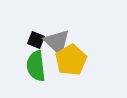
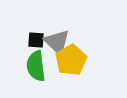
black square: rotated 18 degrees counterclockwise
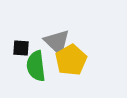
black square: moved 15 px left, 8 px down
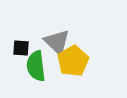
yellow pentagon: moved 2 px right, 1 px down
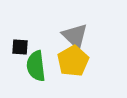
gray triangle: moved 18 px right, 6 px up
black square: moved 1 px left, 1 px up
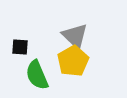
green semicircle: moved 1 px right, 9 px down; rotated 16 degrees counterclockwise
